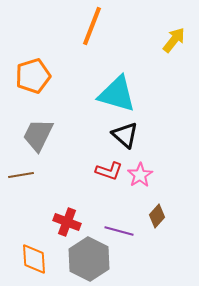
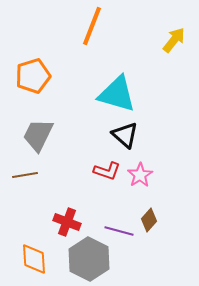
red L-shape: moved 2 px left
brown line: moved 4 px right
brown diamond: moved 8 px left, 4 px down
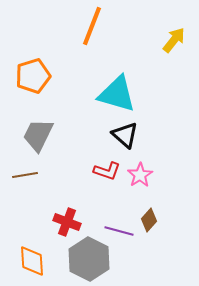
orange diamond: moved 2 px left, 2 px down
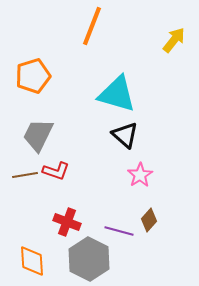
red L-shape: moved 51 px left
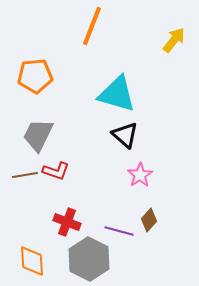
orange pentagon: moved 2 px right; rotated 12 degrees clockwise
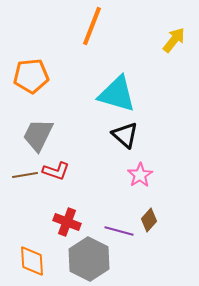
orange pentagon: moved 4 px left
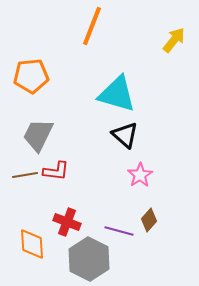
red L-shape: rotated 12 degrees counterclockwise
orange diamond: moved 17 px up
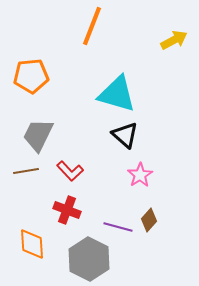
yellow arrow: rotated 24 degrees clockwise
red L-shape: moved 14 px right; rotated 40 degrees clockwise
brown line: moved 1 px right, 4 px up
red cross: moved 12 px up
purple line: moved 1 px left, 4 px up
